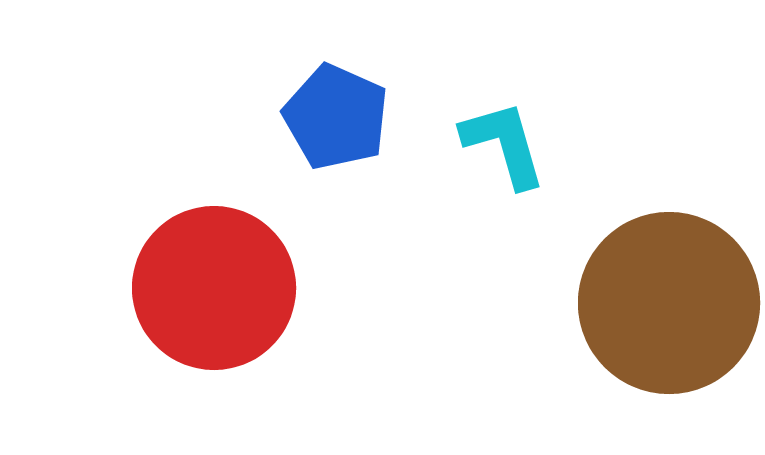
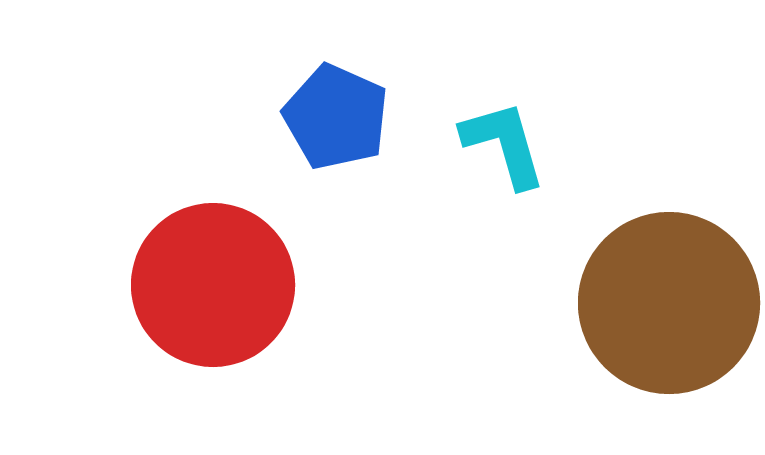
red circle: moved 1 px left, 3 px up
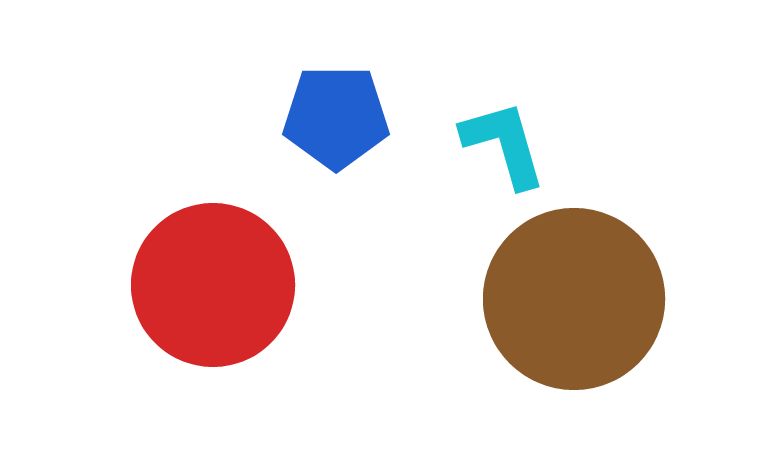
blue pentagon: rotated 24 degrees counterclockwise
brown circle: moved 95 px left, 4 px up
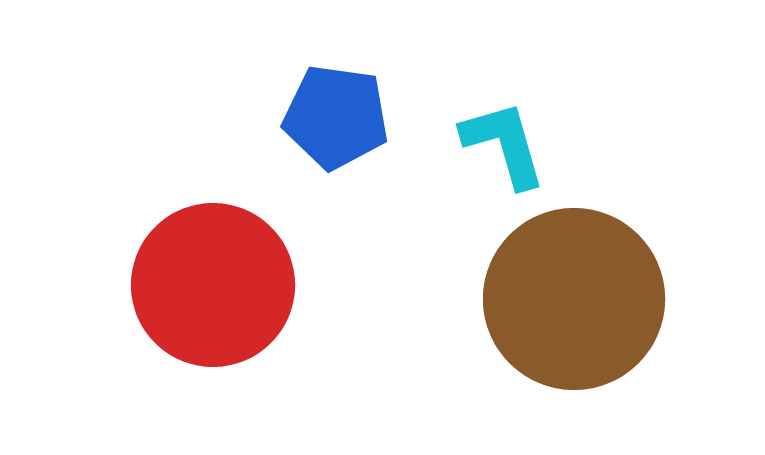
blue pentagon: rotated 8 degrees clockwise
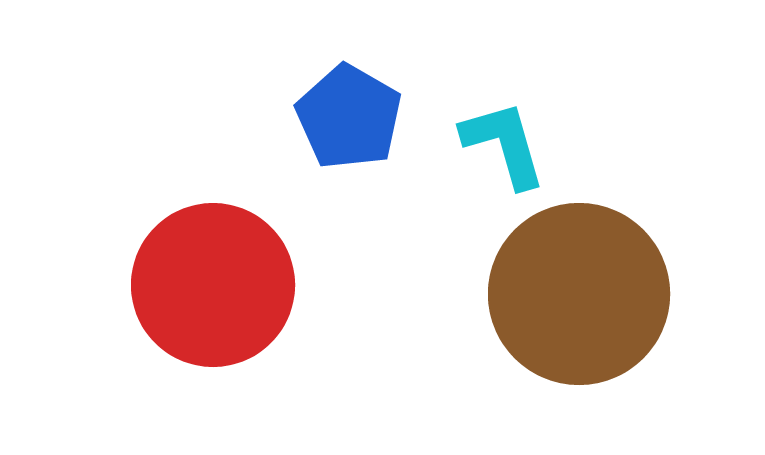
blue pentagon: moved 13 px right; rotated 22 degrees clockwise
brown circle: moved 5 px right, 5 px up
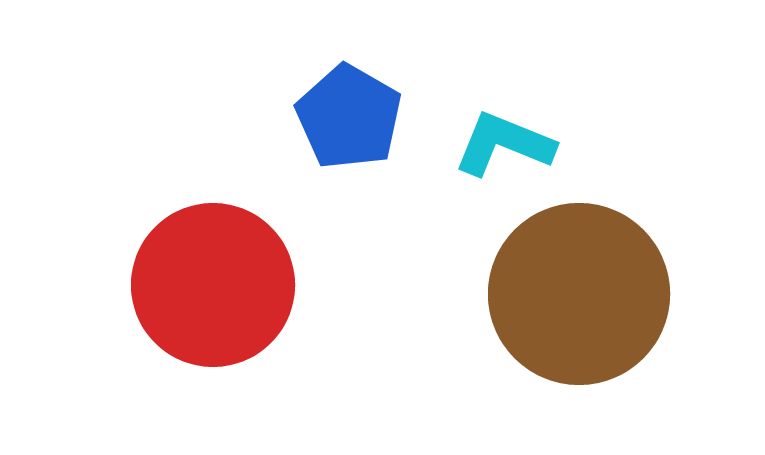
cyan L-shape: rotated 52 degrees counterclockwise
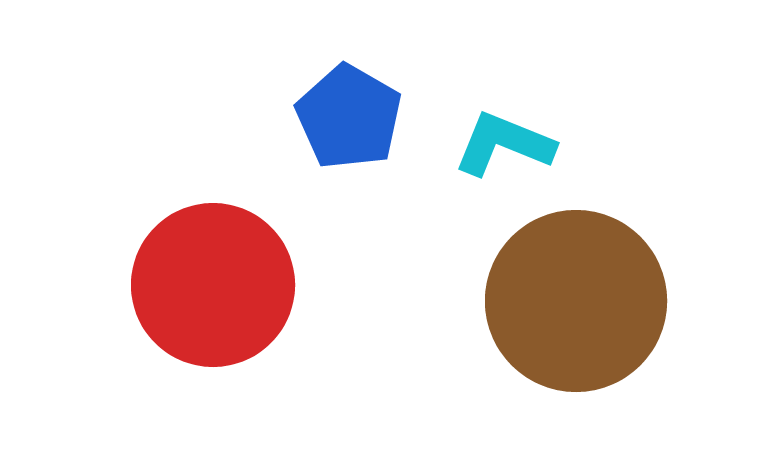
brown circle: moved 3 px left, 7 px down
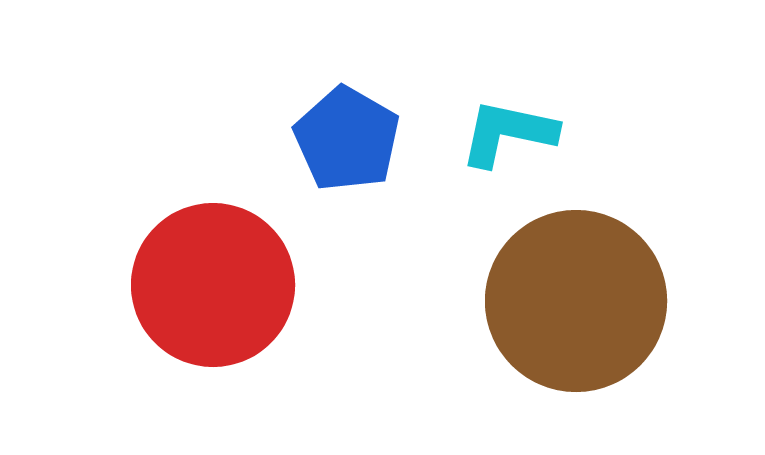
blue pentagon: moved 2 px left, 22 px down
cyan L-shape: moved 4 px right, 11 px up; rotated 10 degrees counterclockwise
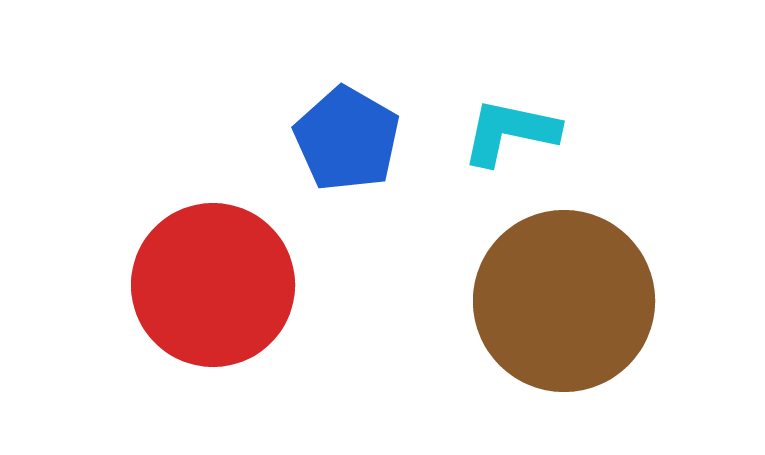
cyan L-shape: moved 2 px right, 1 px up
brown circle: moved 12 px left
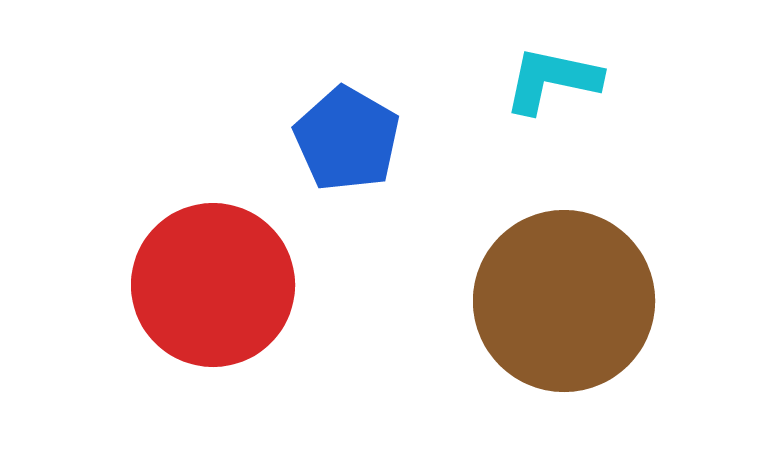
cyan L-shape: moved 42 px right, 52 px up
